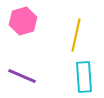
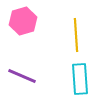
yellow line: rotated 16 degrees counterclockwise
cyan rectangle: moved 4 px left, 2 px down
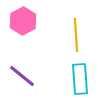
pink hexagon: rotated 12 degrees counterclockwise
purple line: rotated 16 degrees clockwise
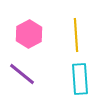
pink hexagon: moved 6 px right, 13 px down
purple line: moved 2 px up
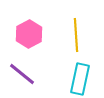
cyan rectangle: rotated 16 degrees clockwise
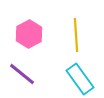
cyan rectangle: rotated 48 degrees counterclockwise
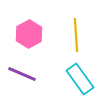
purple line: rotated 16 degrees counterclockwise
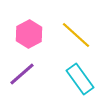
yellow line: rotated 44 degrees counterclockwise
purple line: rotated 64 degrees counterclockwise
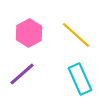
pink hexagon: moved 1 px up
cyan rectangle: rotated 12 degrees clockwise
